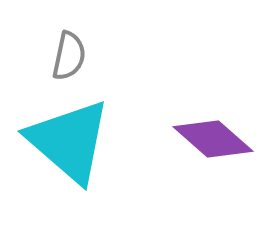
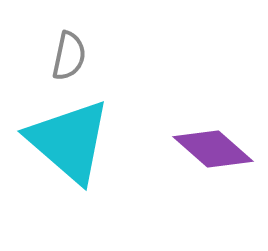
purple diamond: moved 10 px down
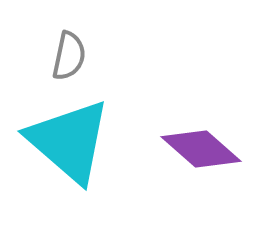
purple diamond: moved 12 px left
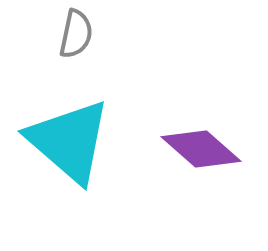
gray semicircle: moved 7 px right, 22 px up
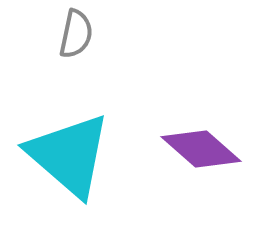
cyan triangle: moved 14 px down
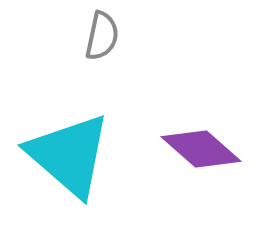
gray semicircle: moved 26 px right, 2 px down
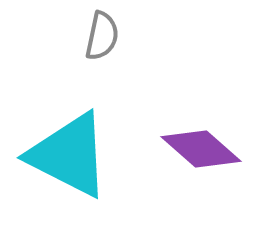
cyan triangle: rotated 14 degrees counterclockwise
